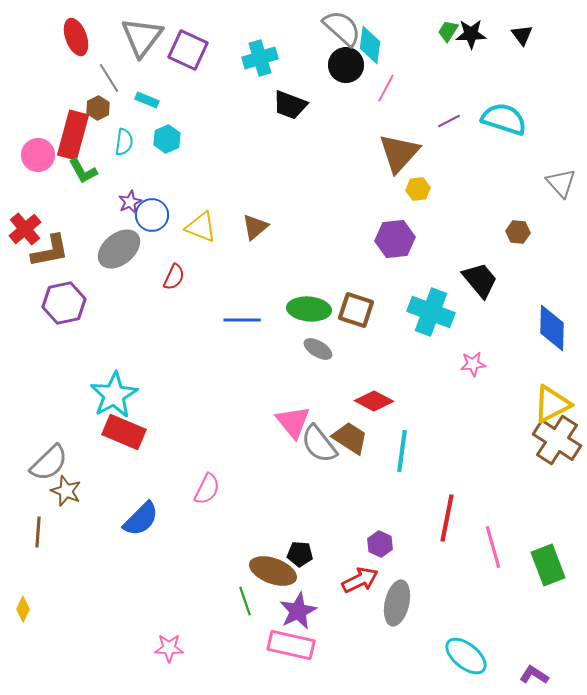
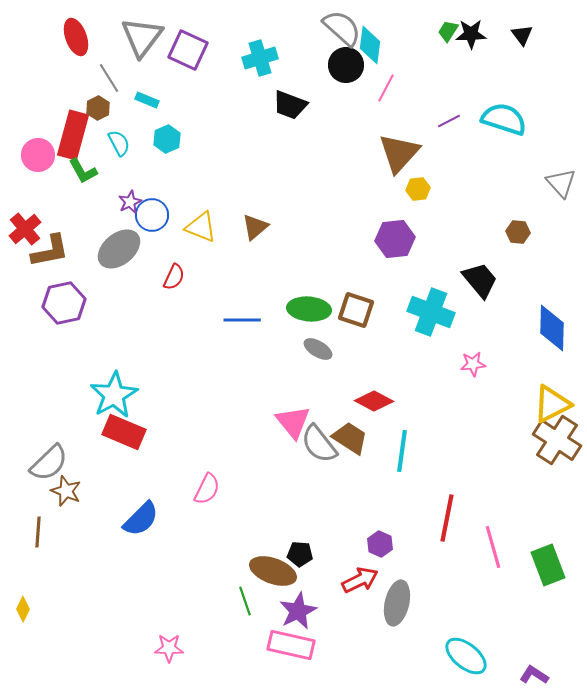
cyan semicircle at (124, 142): moved 5 px left, 1 px down; rotated 36 degrees counterclockwise
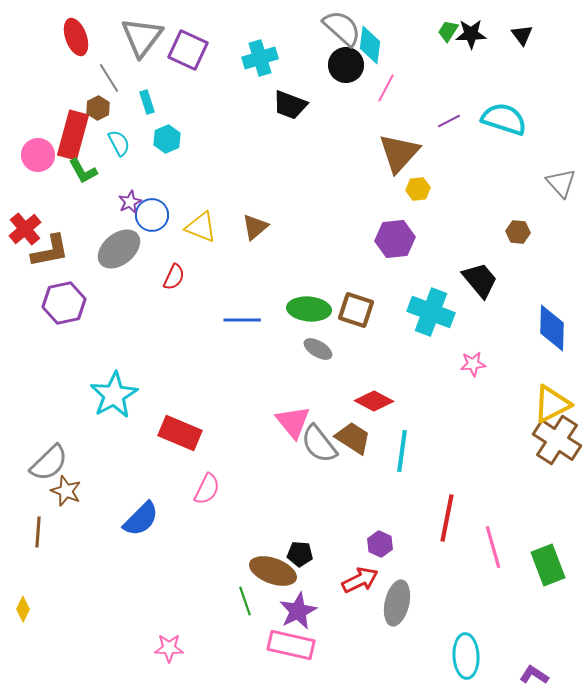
cyan rectangle at (147, 100): moved 2 px down; rotated 50 degrees clockwise
red rectangle at (124, 432): moved 56 px right, 1 px down
brown trapezoid at (350, 438): moved 3 px right
cyan ellipse at (466, 656): rotated 48 degrees clockwise
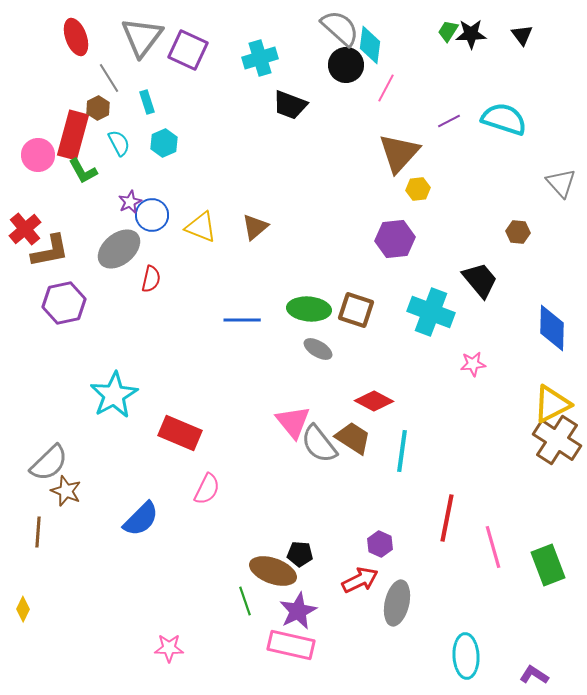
gray semicircle at (342, 28): moved 2 px left
cyan hexagon at (167, 139): moved 3 px left, 4 px down
red semicircle at (174, 277): moved 23 px left, 2 px down; rotated 12 degrees counterclockwise
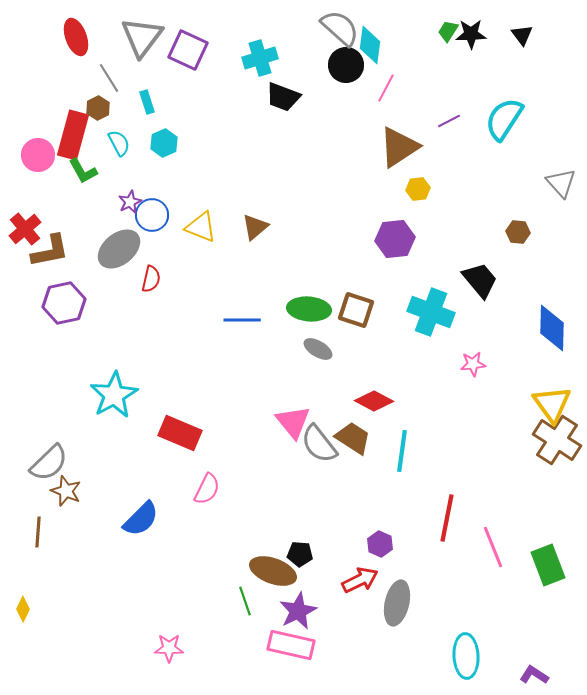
black trapezoid at (290, 105): moved 7 px left, 8 px up
cyan semicircle at (504, 119): rotated 75 degrees counterclockwise
brown triangle at (399, 153): moved 6 px up; rotated 15 degrees clockwise
yellow triangle at (552, 404): rotated 39 degrees counterclockwise
pink line at (493, 547): rotated 6 degrees counterclockwise
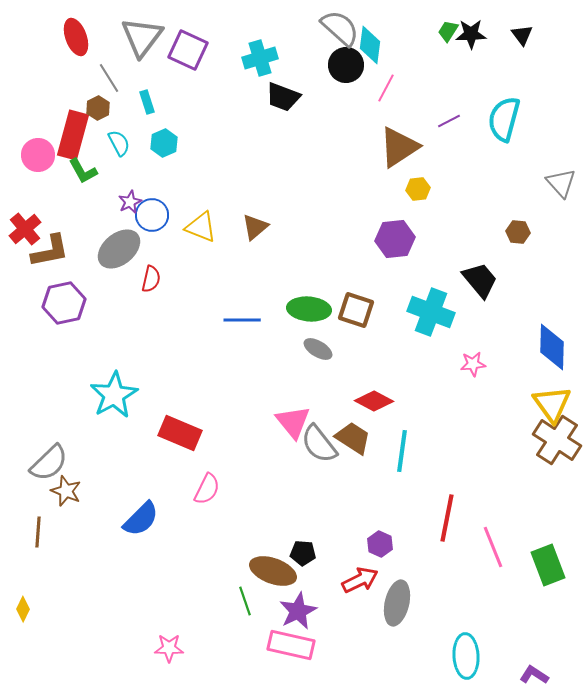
cyan semicircle at (504, 119): rotated 18 degrees counterclockwise
blue diamond at (552, 328): moved 19 px down
black pentagon at (300, 554): moved 3 px right, 1 px up
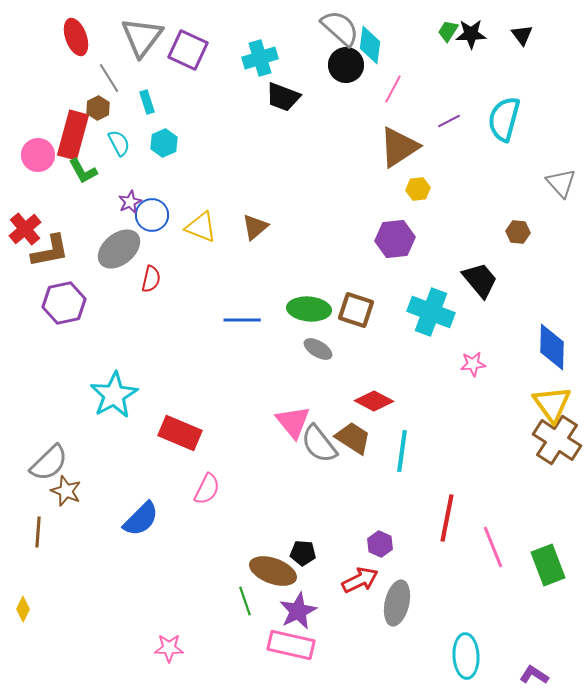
pink line at (386, 88): moved 7 px right, 1 px down
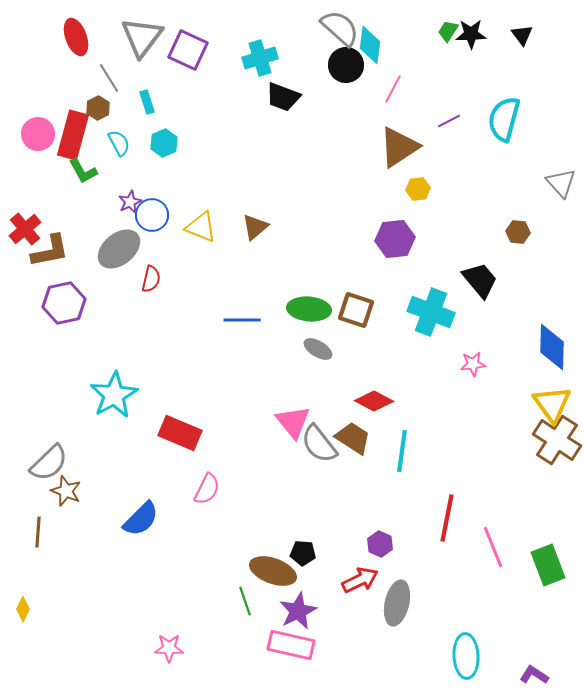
pink circle at (38, 155): moved 21 px up
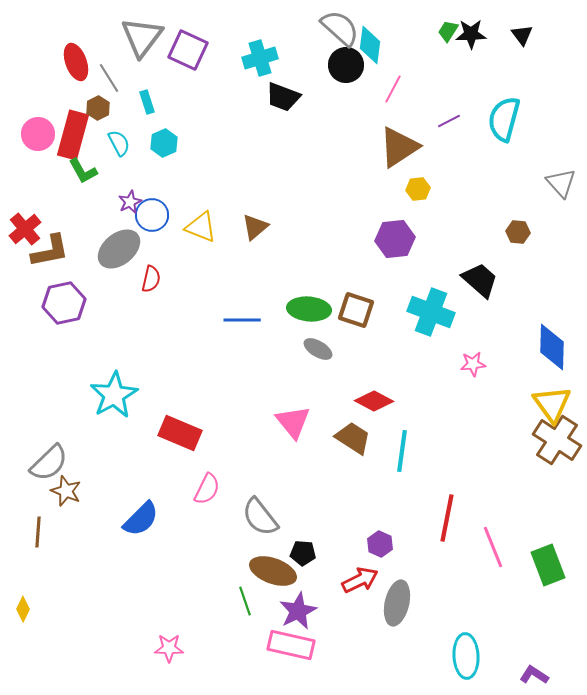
red ellipse at (76, 37): moved 25 px down
black trapezoid at (480, 280): rotated 9 degrees counterclockwise
gray semicircle at (319, 444): moved 59 px left, 73 px down
